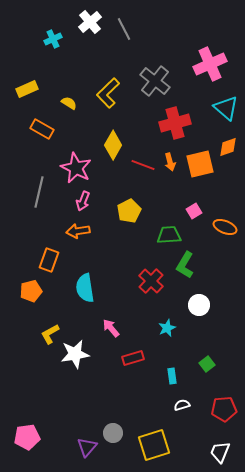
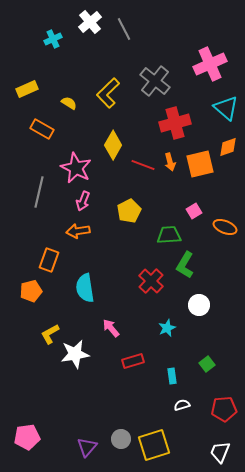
red rectangle at (133, 358): moved 3 px down
gray circle at (113, 433): moved 8 px right, 6 px down
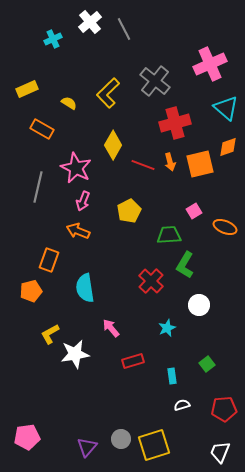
gray line at (39, 192): moved 1 px left, 5 px up
orange arrow at (78, 231): rotated 30 degrees clockwise
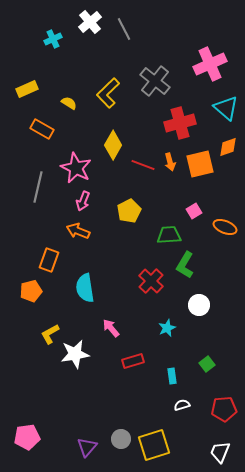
red cross at (175, 123): moved 5 px right
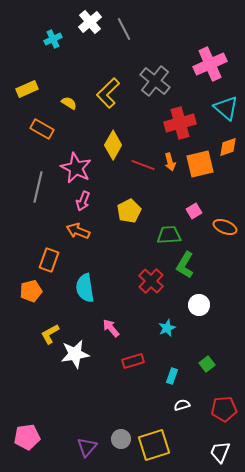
cyan rectangle at (172, 376): rotated 28 degrees clockwise
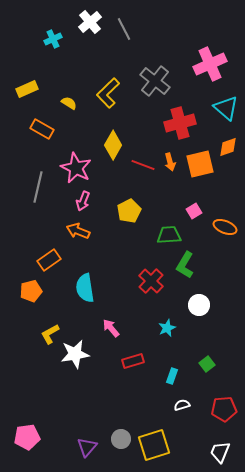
orange rectangle at (49, 260): rotated 35 degrees clockwise
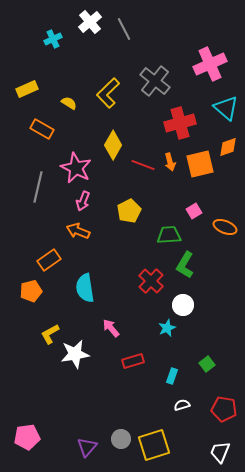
white circle at (199, 305): moved 16 px left
red pentagon at (224, 409): rotated 15 degrees clockwise
